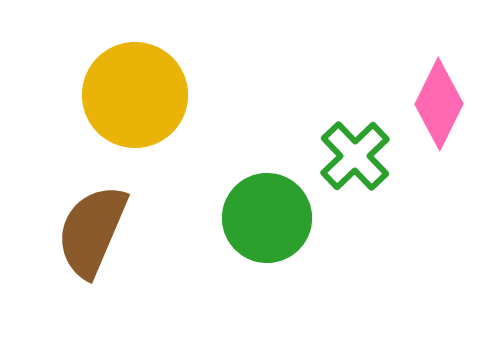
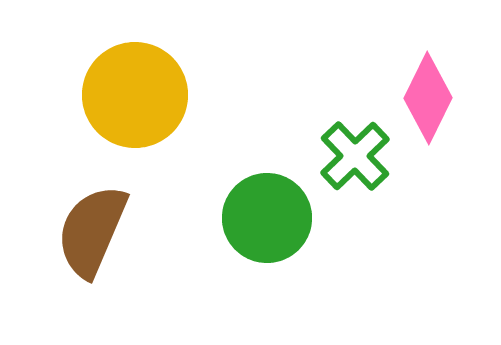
pink diamond: moved 11 px left, 6 px up
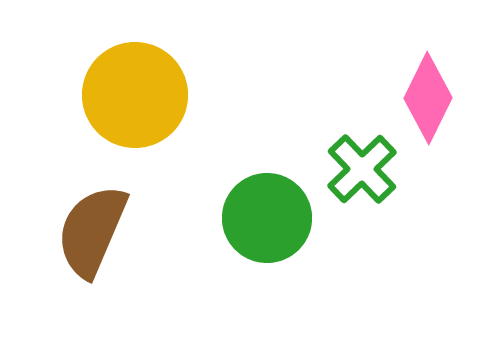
green cross: moved 7 px right, 13 px down
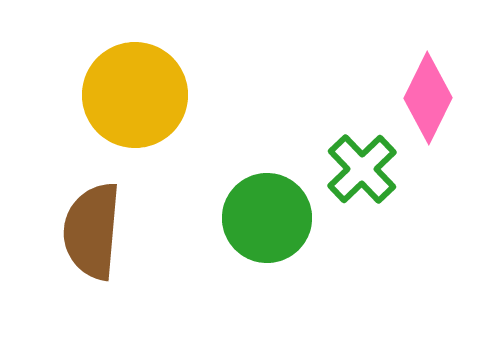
brown semicircle: rotated 18 degrees counterclockwise
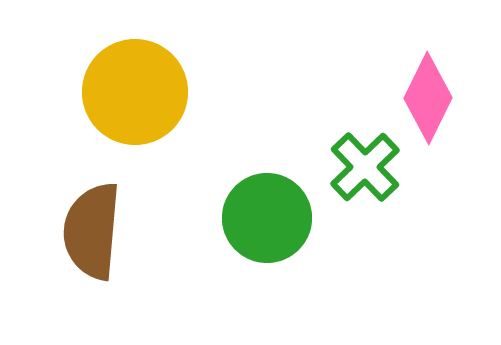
yellow circle: moved 3 px up
green cross: moved 3 px right, 2 px up
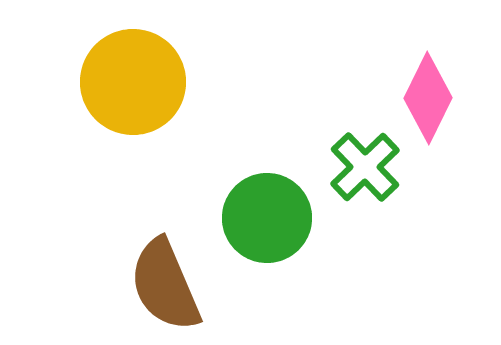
yellow circle: moved 2 px left, 10 px up
brown semicircle: moved 73 px right, 54 px down; rotated 28 degrees counterclockwise
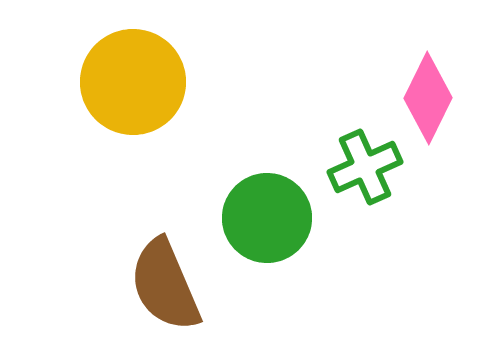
green cross: rotated 20 degrees clockwise
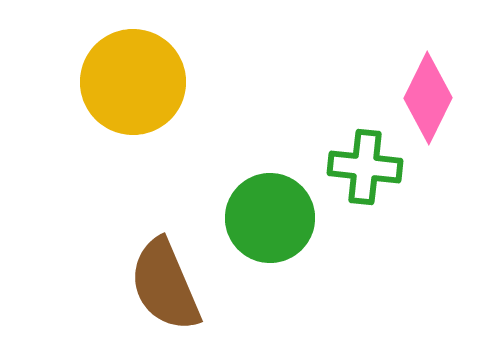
green cross: rotated 30 degrees clockwise
green circle: moved 3 px right
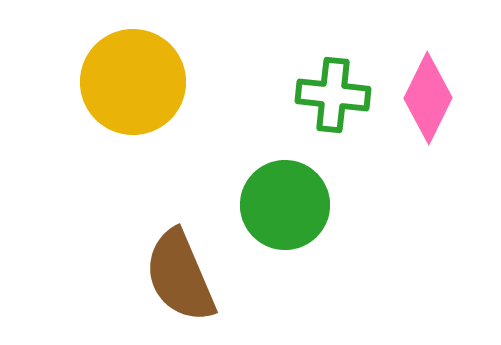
green cross: moved 32 px left, 72 px up
green circle: moved 15 px right, 13 px up
brown semicircle: moved 15 px right, 9 px up
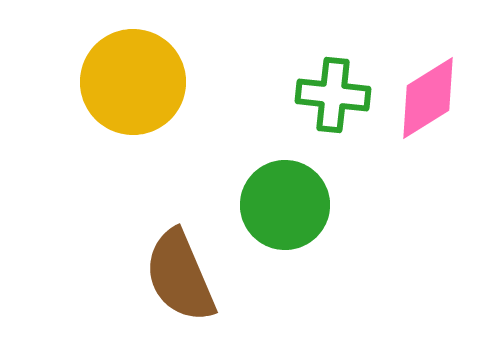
pink diamond: rotated 32 degrees clockwise
